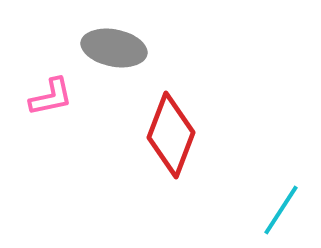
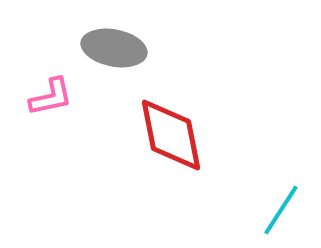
red diamond: rotated 32 degrees counterclockwise
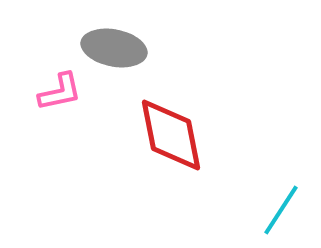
pink L-shape: moved 9 px right, 5 px up
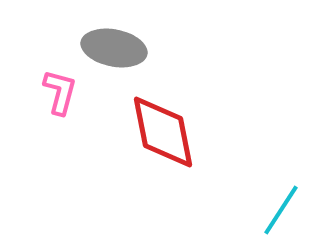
pink L-shape: rotated 63 degrees counterclockwise
red diamond: moved 8 px left, 3 px up
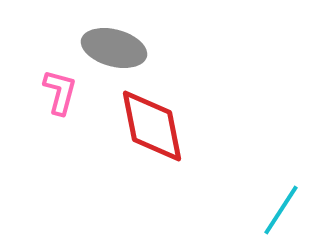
gray ellipse: rotated 4 degrees clockwise
red diamond: moved 11 px left, 6 px up
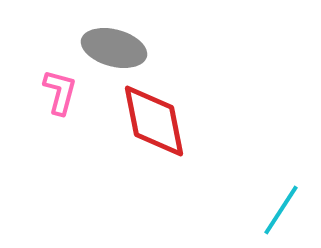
red diamond: moved 2 px right, 5 px up
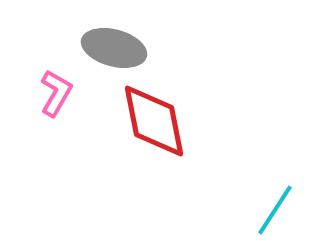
pink L-shape: moved 4 px left, 1 px down; rotated 15 degrees clockwise
cyan line: moved 6 px left
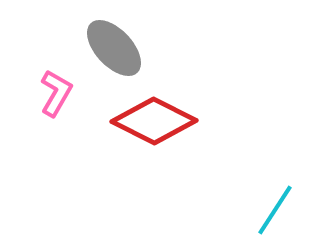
gray ellipse: rotated 32 degrees clockwise
red diamond: rotated 52 degrees counterclockwise
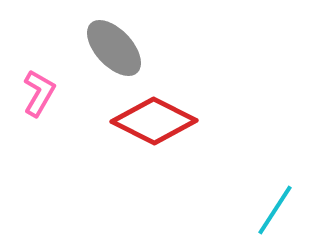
pink L-shape: moved 17 px left
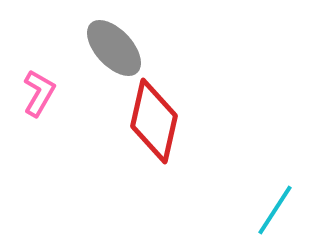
red diamond: rotated 76 degrees clockwise
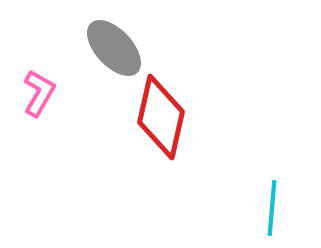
red diamond: moved 7 px right, 4 px up
cyan line: moved 3 px left, 2 px up; rotated 28 degrees counterclockwise
